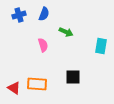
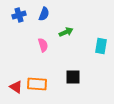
green arrow: rotated 48 degrees counterclockwise
red triangle: moved 2 px right, 1 px up
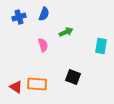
blue cross: moved 2 px down
black square: rotated 21 degrees clockwise
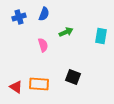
cyan rectangle: moved 10 px up
orange rectangle: moved 2 px right
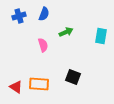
blue cross: moved 1 px up
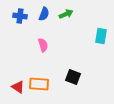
blue cross: moved 1 px right; rotated 24 degrees clockwise
green arrow: moved 18 px up
red triangle: moved 2 px right
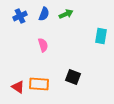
blue cross: rotated 32 degrees counterclockwise
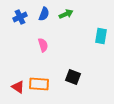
blue cross: moved 1 px down
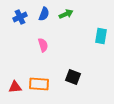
red triangle: moved 3 px left; rotated 40 degrees counterclockwise
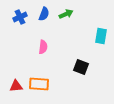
pink semicircle: moved 2 px down; rotated 24 degrees clockwise
black square: moved 8 px right, 10 px up
red triangle: moved 1 px right, 1 px up
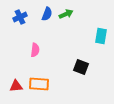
blue semicircle: moved 3 px right
pink semicircle: moved 8 px left, 3 px down
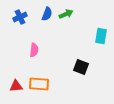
pink semicircle: moved 1 px left
